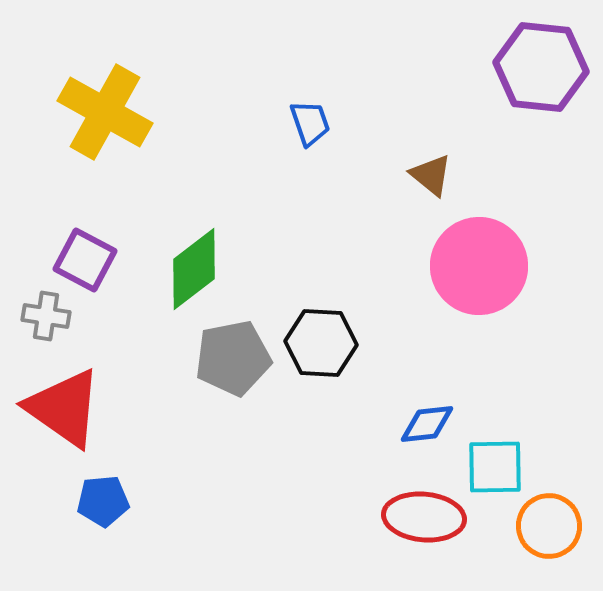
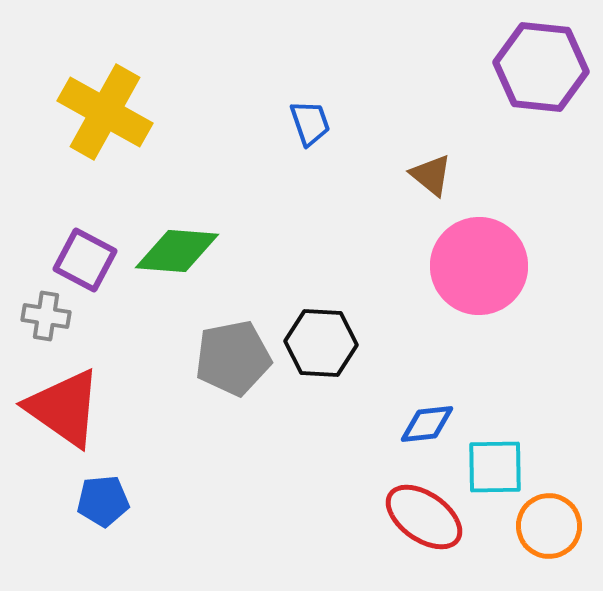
green diamond: moved 17 px left, 18 px up; rotated 42 degrees clockwise
red ellipse: rotated 30 degrees clockwise
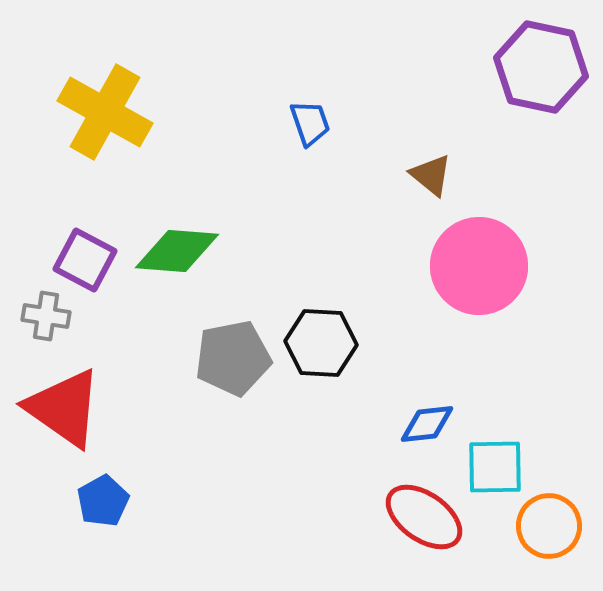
purple hexagon: rotated 6 degrees clockwise
blue pentagon: rotated 24 degrees counterclockwise
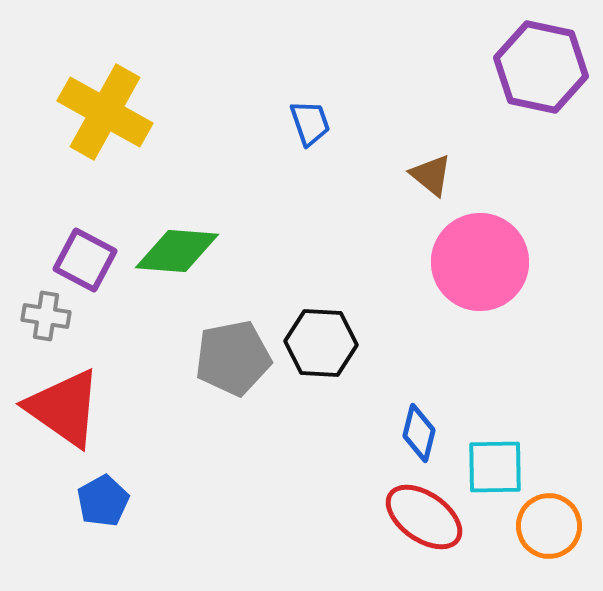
pink circle: moved 1 px right, 4 px up
blue diamond: moved 8 px left, 9 px down; rotated 70 degrees counterclockwise
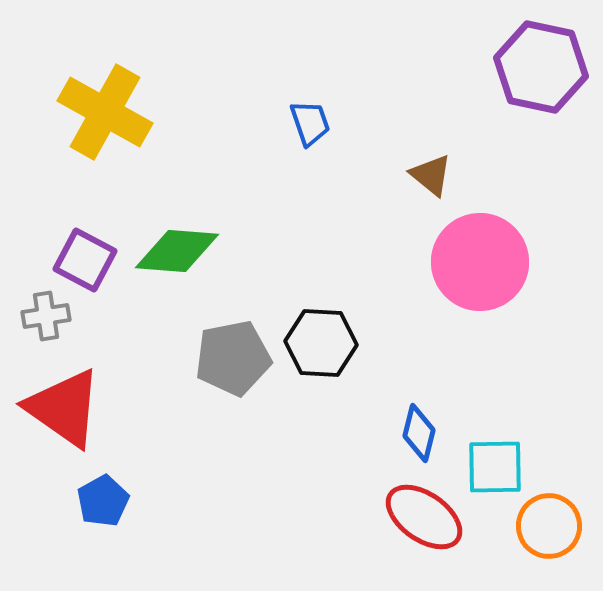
gray cross: rotated 18 degrees counterclockwise
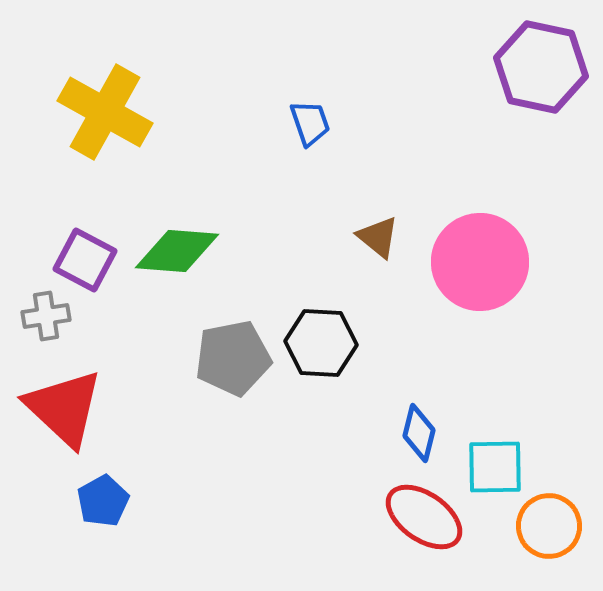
brown triangle: moved 53 px left, 62 px down
red triangle: rotated 8 degrees clockwise
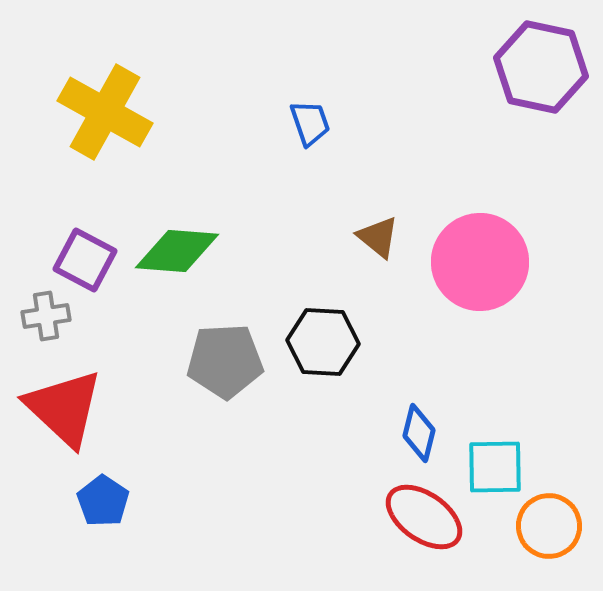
black hexagon: moved 2 px right, 1 px up
gray pentagon: moved 8 px left, 3 px down; rotated 8 degrees clockwise
blue pentagon: rotated 9 degrees counterclockwise
